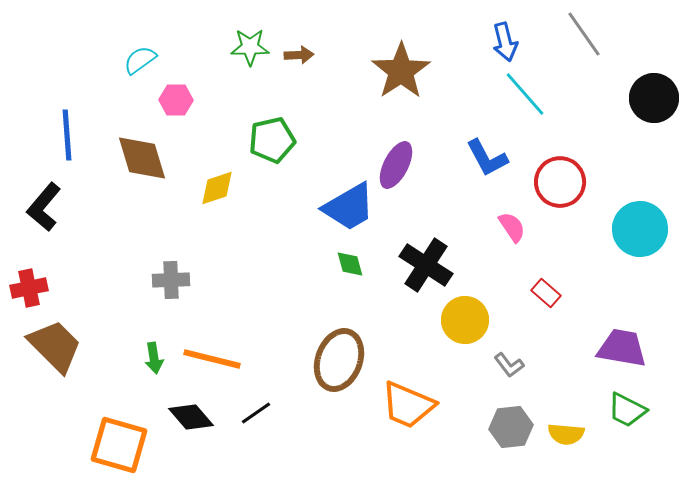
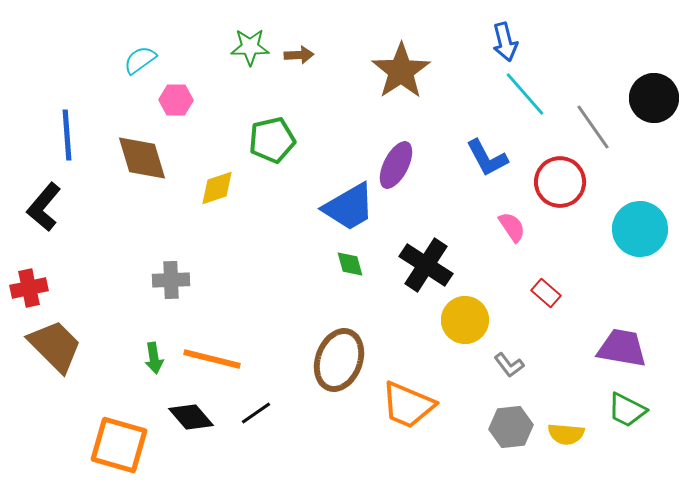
gray line: moved 9 px right, 93 px down
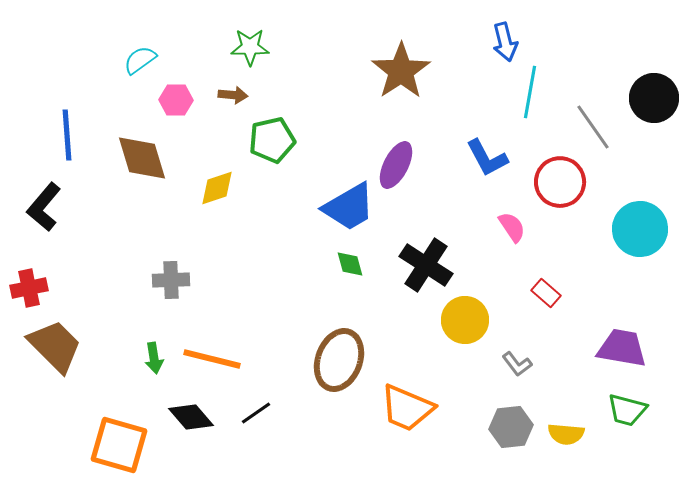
brown arrow: moved 66 px left, 40 px down; rotated 8 degrees clockwise
cyan line: moved 5 px right, 2 px up; rotated 51 degrees clockwise
gray L-shape: moved 8 px right, 1 px up
orange trapezoid: moved 1 px left, 3 px down
green trapezoid: rotated 12 degrees counterclockwise
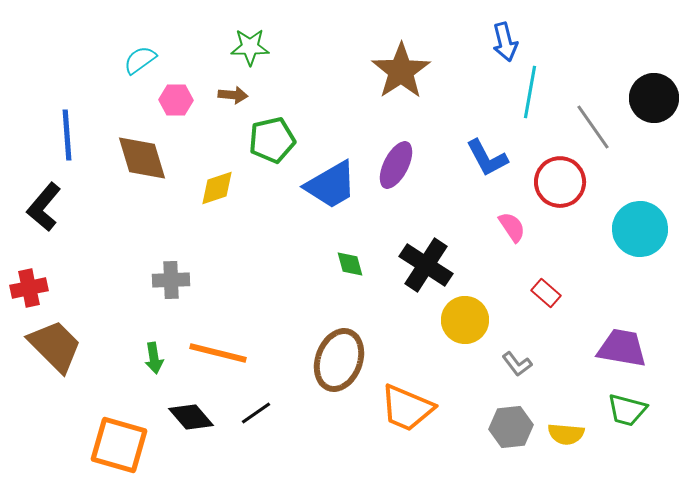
blue trapezoid: moved 18 px left, 22 px up
orange line: moved 6 px right, 6 px up
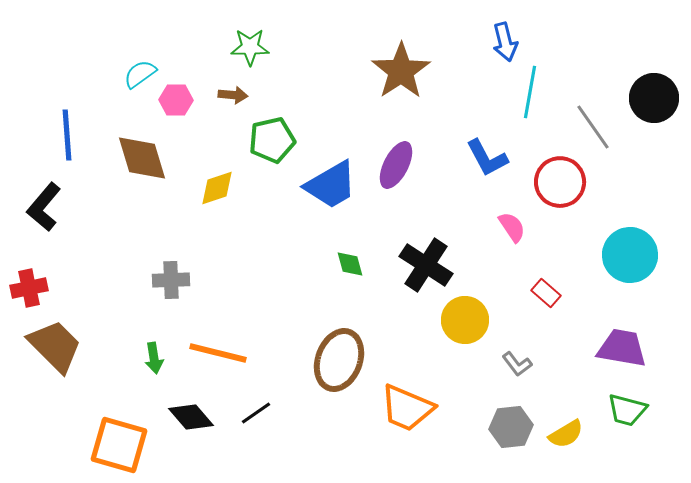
cyan semicircle: moved 14 px down
cyan circle: moved 10 px left, 26 px down
yellow semicircle: rotated 36 degrees counterclockwise
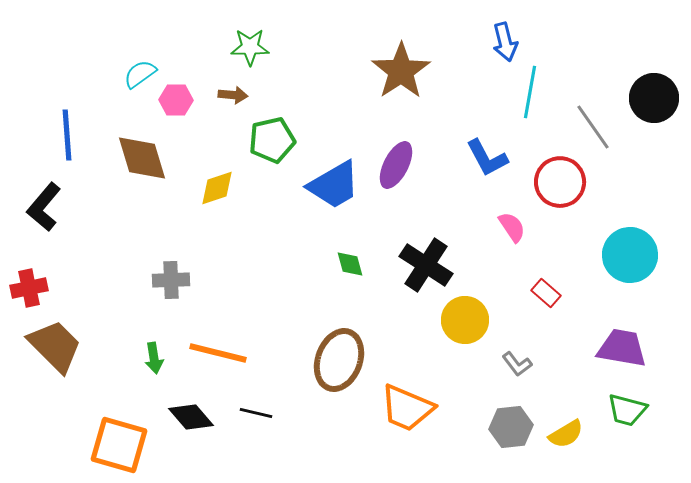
blue trapezoid: moved 3 px right
black line: rotated 48 degrees clockwise
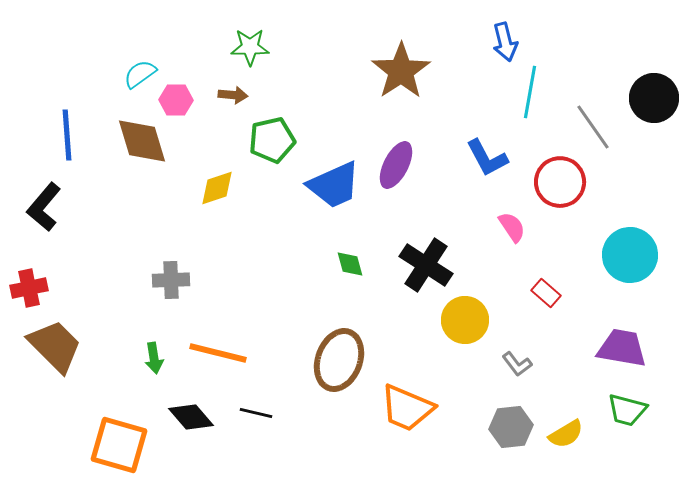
brown diamond: moved 17 px up
blue trapezoid: rotated 6 degrees clockwise
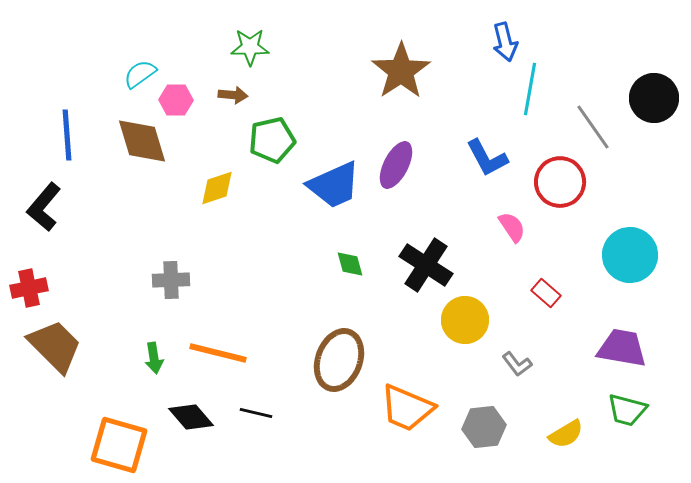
cyan line: moved 3 px up
gray hexagon: moved 27 px left
